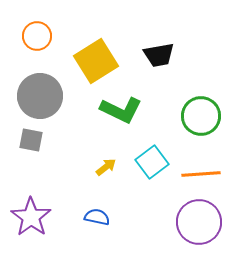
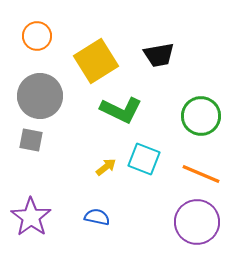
cyan square: moved 8 px left, 3 px up; rotated 32 degrees counterclockwise
orange line: rotated 27 degrees clockwise
purple circle: moved 2 px left
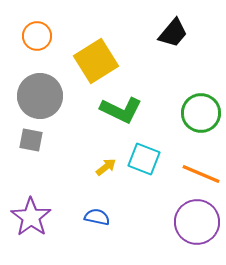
black trapezoid: moved 14 px right, 22 px up; rotated 40 degrees counterclockwise
green circle: moved 3 px up
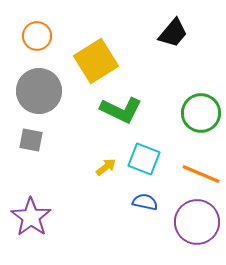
gray circle: moved 1 px left, 5 px up
blue semicircle: moved 48 px right, 15 px up
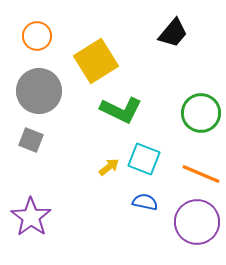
gray square: rotated 10 degrees clockwise
yellow arrow: moved 3 px right
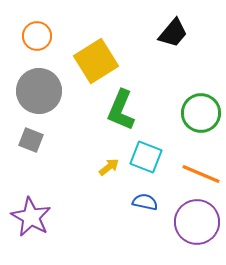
green L-shape: rotated 87 degrees clockwise
cyan square: moved 2 px right, 2 px up
purple star: rotated 6 degrees counterclockwise
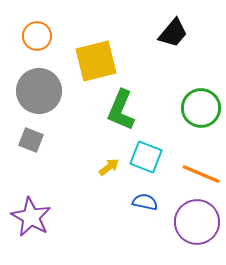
yellow square: rotated 18 degrees clockwise
green circle: moved 5 px up
